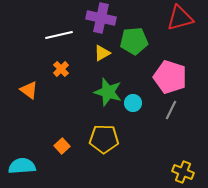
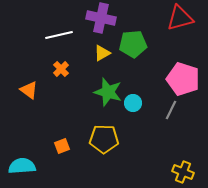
green pentagon: moved 1 px left, 3 px down
pink pentagon: moved 13 px right, 2 px down
orange square: rotated 21 degrees clockwise
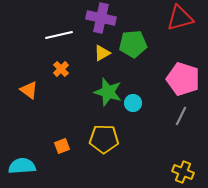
gray line: moved 10 px right, 6 px down
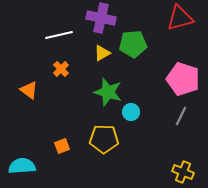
cyan circle: moved 2 px left, 9 px down
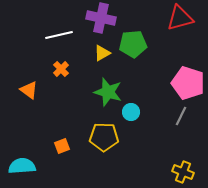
pink pentagon: moved 5 px right, 4 px down
yellow pentagon: moved 2 px up
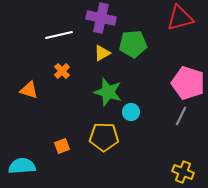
orange cross: moved 1 px right, 2 px down
orange triangle: rotated 18 degrees counterclockwise
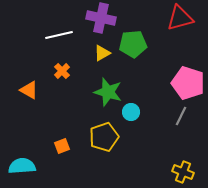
orange triangle: rotated 12 degrees clockwise
yellow pentagon: rotated 20 degrees counterclockwise
